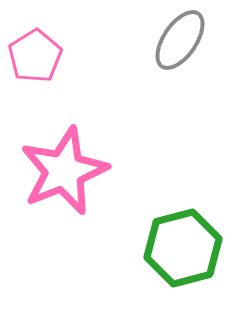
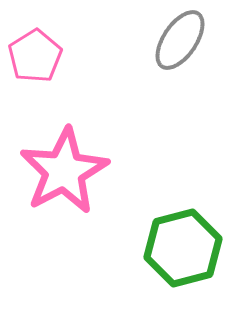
pink star: rotated 6 degrees counterclockwise
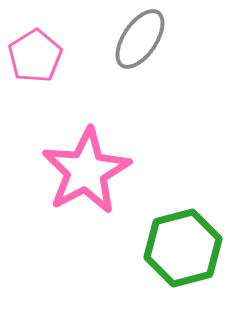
gray ellipse: moved 40 px left, 1 px up
pink star: moved 22 px right
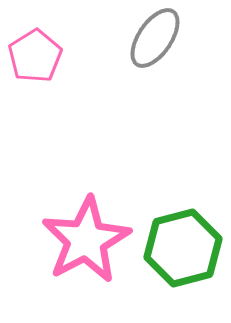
gray ellipse: moved 15 px right, 1 px up
pink star: moved 69 px down
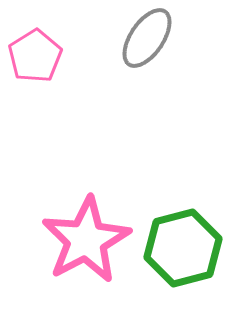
gray ellipse: moved 8 px left
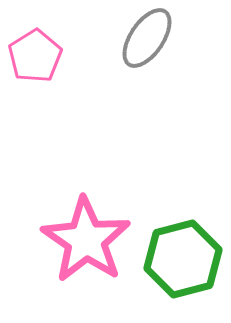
pink star: rotated 10 degrees counterclockwise
green hexagon: moved 11 px down
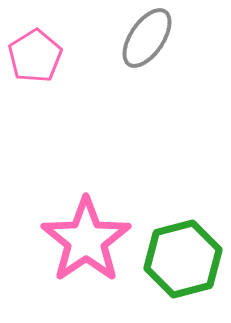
pink star: rotated 4 degrees clockwise
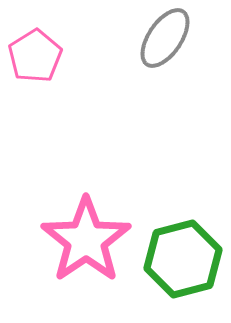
gray ellipse: moved 18 px right
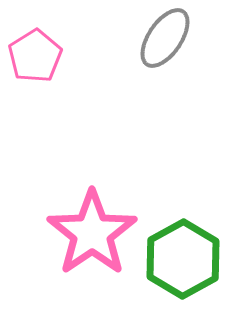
pink star: moved 6 px right, 7 px up
green hexagon: rotated 14 degrees counterclockwise
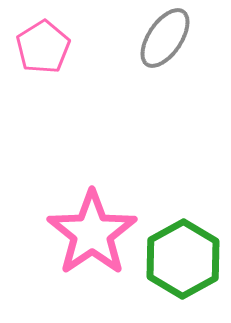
pink pentagon: moved 8 px right, 9 px up
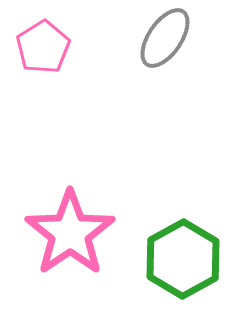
pink star: moved 22 px left
